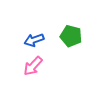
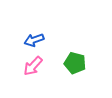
green pentagon: moved 4 px right, 27 px down
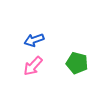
green pentagon: moved 2 px right
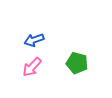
pink arrow: moved 1 px left, 1 px down
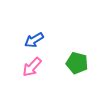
blue arrow: rotated 12 degrees counterclockwise
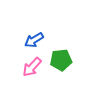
green pentagon: moved 16 px left, 3 px up; rotated 20 degrees counterclockwise
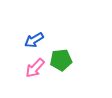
pink arrow: moved 3 px right, 1 px down
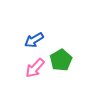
green pentagon: rotated 25 degrees counterclockwise
